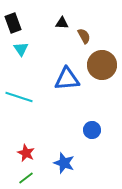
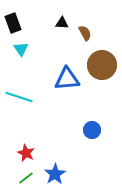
brown semicircle: moved 1 px right, 3 px up
blue star: moved 9 px left, 11 px down; rotated 20 degrees clockwise
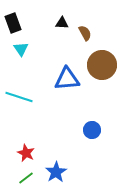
blue star: moved 1 px right, 2 px up
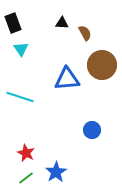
cyan line: moved 1 px right
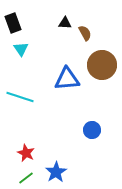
black triangle: moved 3 px right
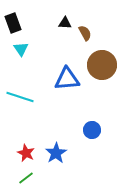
blue star: moved 19 px up
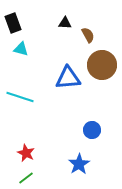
brown semicircle: moved 3 px right, 2 px down
cyan triangle: rotated 42 degrees counterclockwise
blue triangle: moved 1 px right, 1 px up
blue star: moved 23 px right, 11 px down
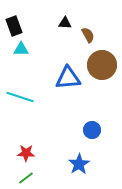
black rectangle: moved 1 px right, 3 px down
cyan triangle: rotated 14 degrees counterclockwise
red star: rotated 24 degrees counterclockwise
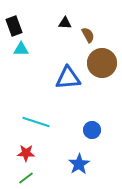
brown circle: moved 2 px up
cyan line: moved 16 px right, 25 px down
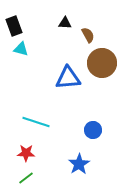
cyan triangle: rotated 14 degrees clockwise
blue circle: moved 1 px right
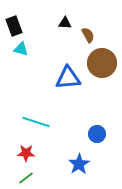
blue circle: moved 4 px right, 4 px down
